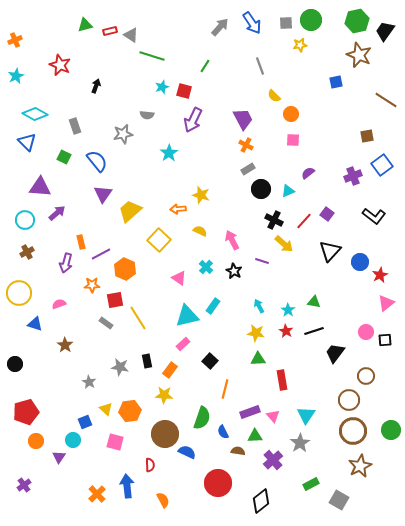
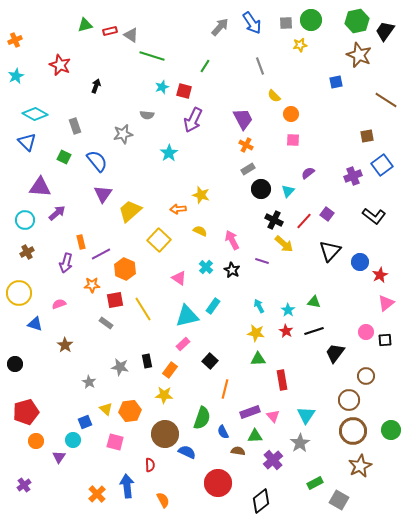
cyan triangle at (288, 191): rotated 24 degrees counterclockwise
black star at (234, 271): moved 2 px left, 1 px up
yellow line at (138, 318): moved 5 px right, 9 px up
green rectangle at (311, 484): moved 4 px right, 1 px up
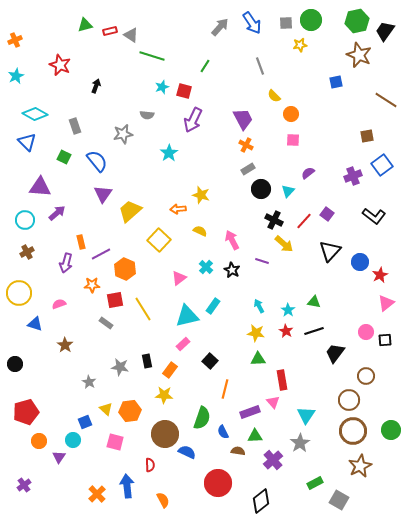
pink triangle at (179, 278): rotated 49 degrees clockwise
pink triangle at (273, 416): moved 14 px up
orange circle at (36, 441): moved 3 px right
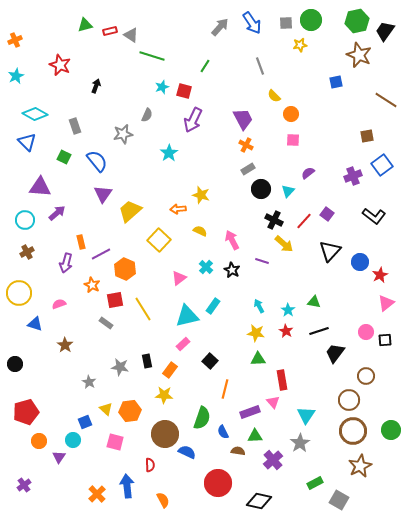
gray semicircle at (147, 115): rotated 72 degrees counterclockwise
orange star at (92, 285): rotated 28 degrees clockwise
black line at (314, 331): moved 5 px right
black diamond at (261, 501): moved 2 px left; rotated 50 degrees clockwise
